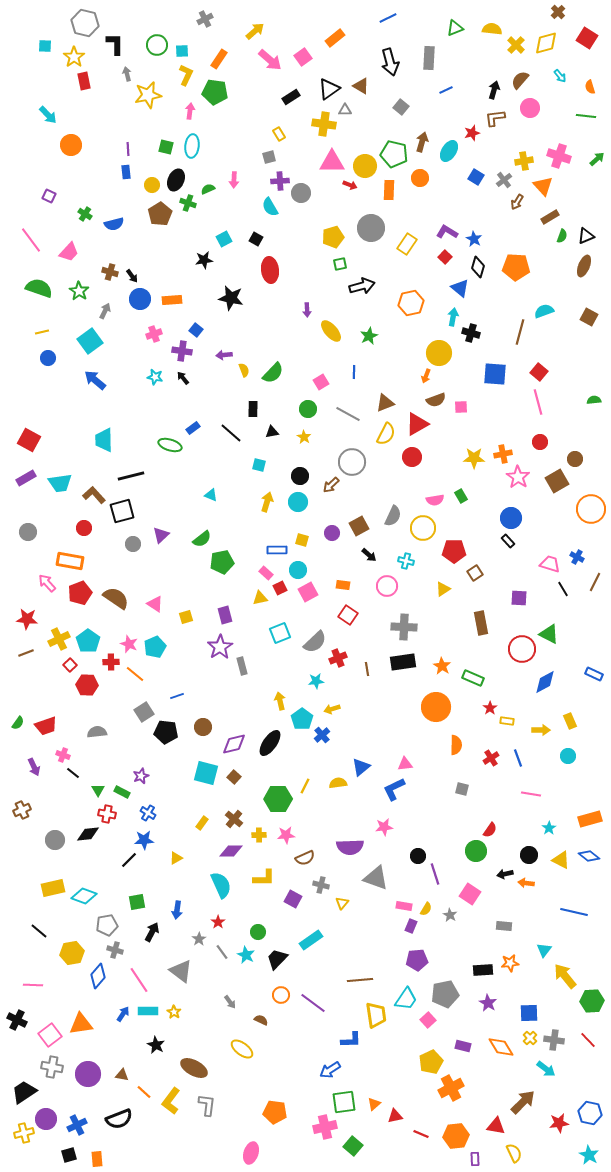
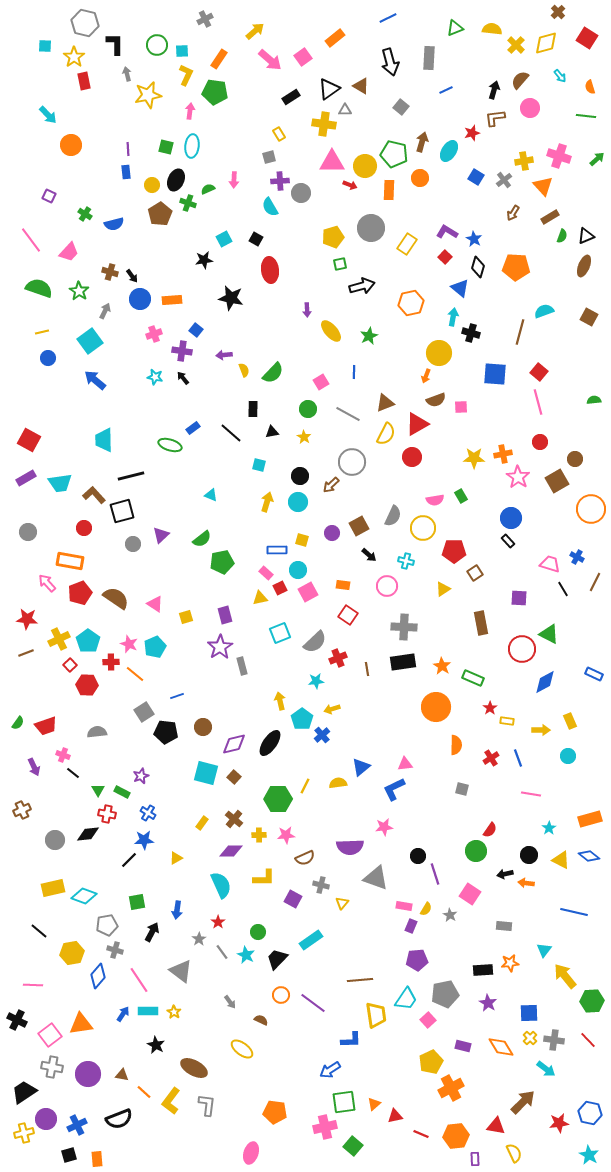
brown arrow at (517, 202): moved 4 px left, 11 px down
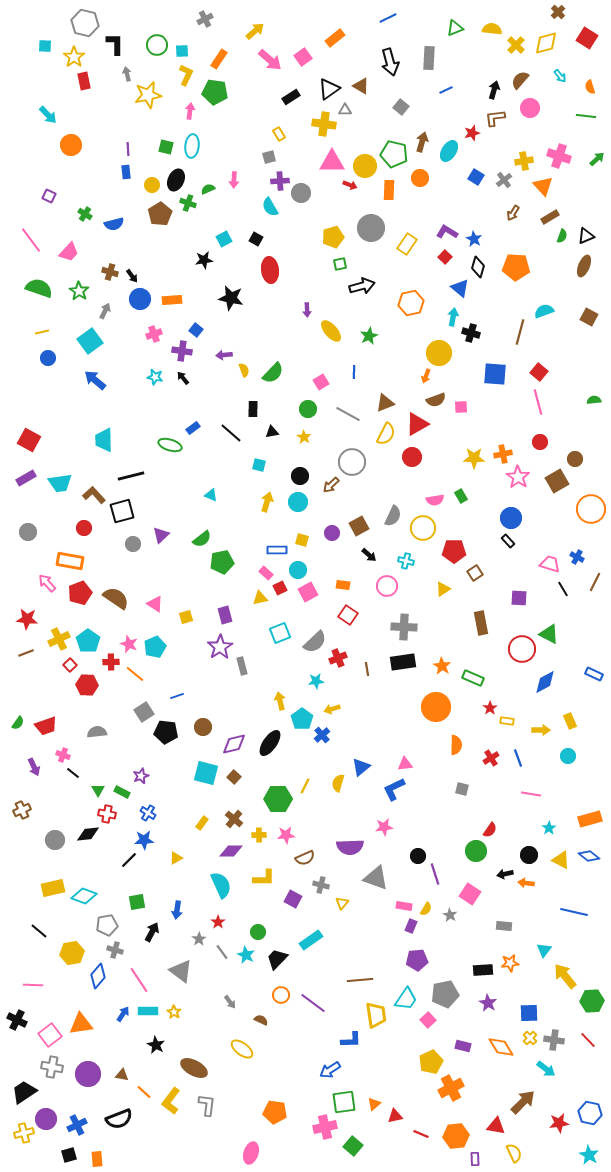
yellow semicircle at (338, 783): rotated 66 degrees counterclockwise
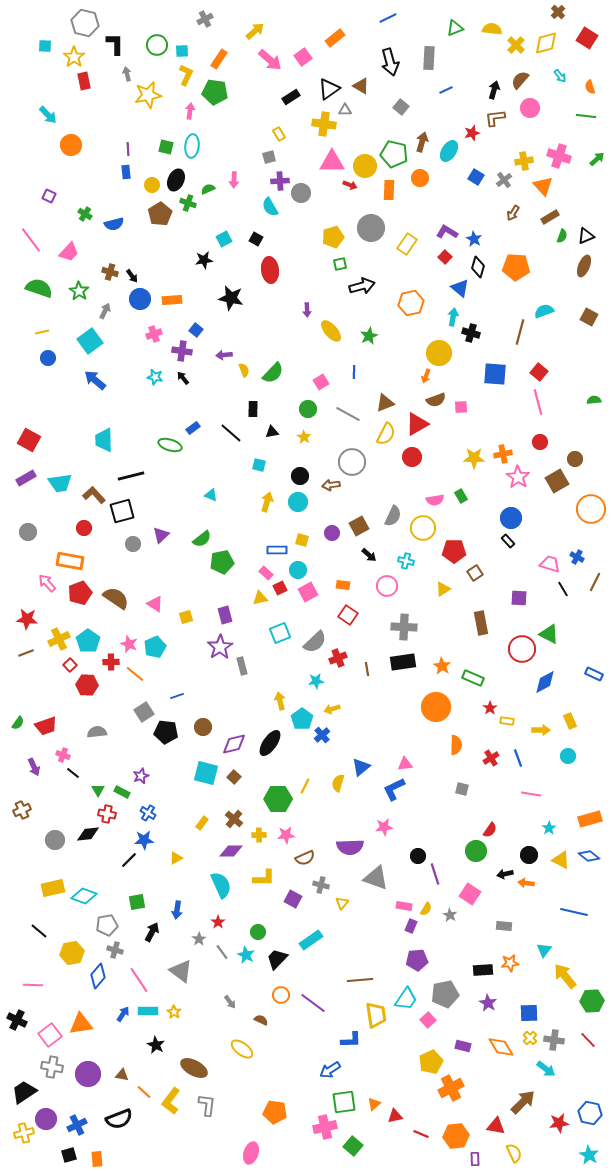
brown arrow at (331, 485): rotated 36 degrees clockwise
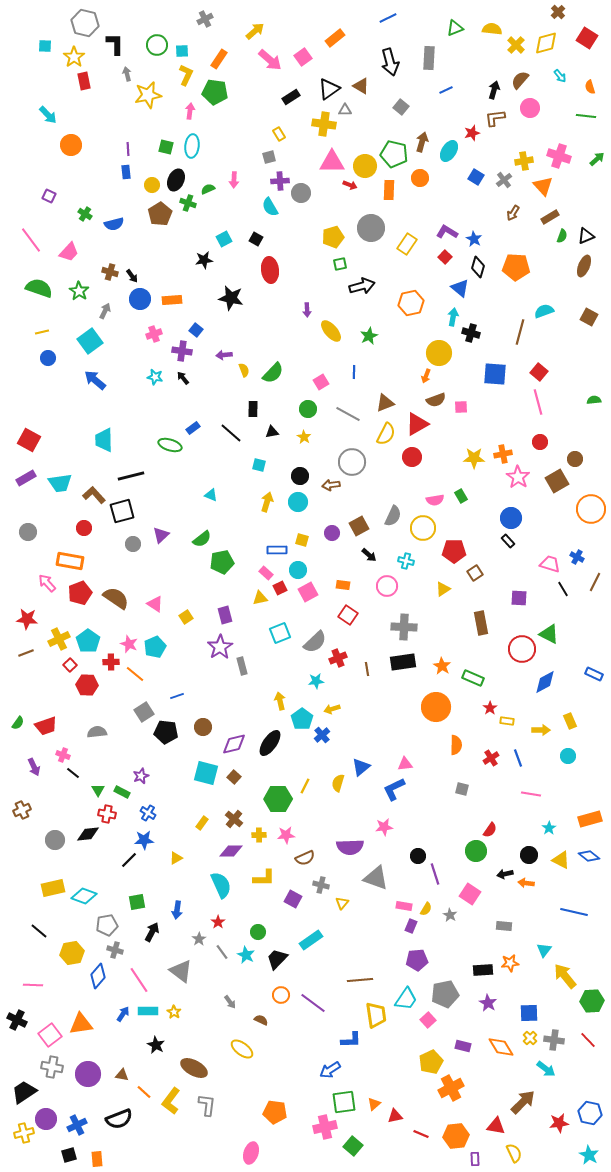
yellow square at (186, 617): rotated 16 degrees counterclockwise
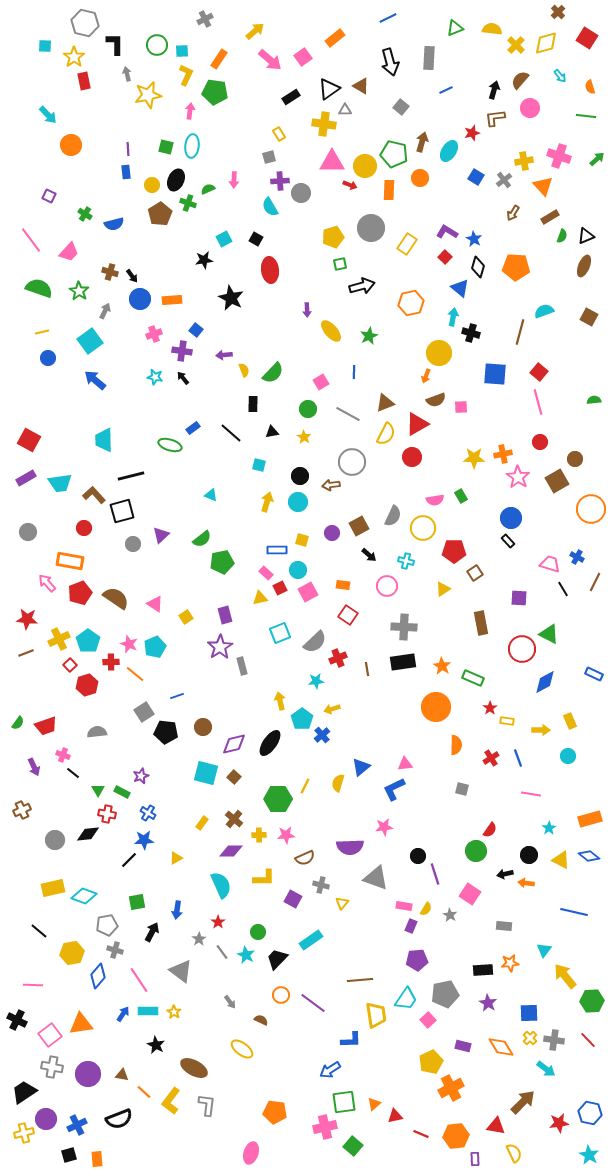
black star at (231, 298): rotated 15 degrees clockwise
black rectangle at (253, 409): moved 5 px up
red hexagon at (87, 685): rotated 20 degrees counterclockwise
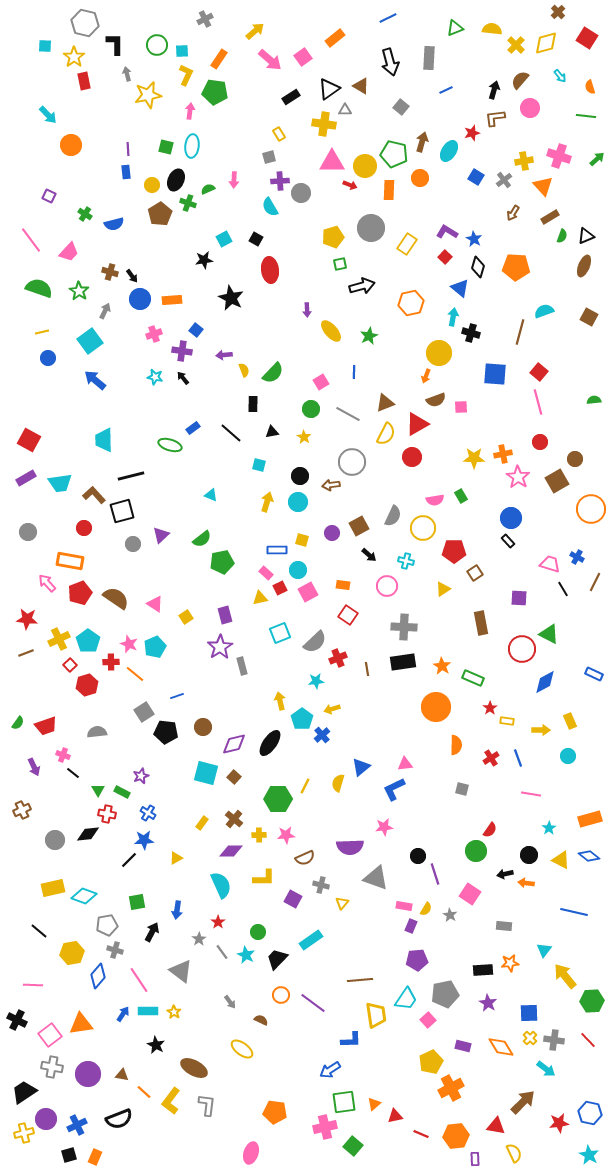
green circle at (308, 409): moved 3 px right
orange rectangle at (97, 1159): moved 2 px left, 2 px up; rotated 28 degrees clockwise
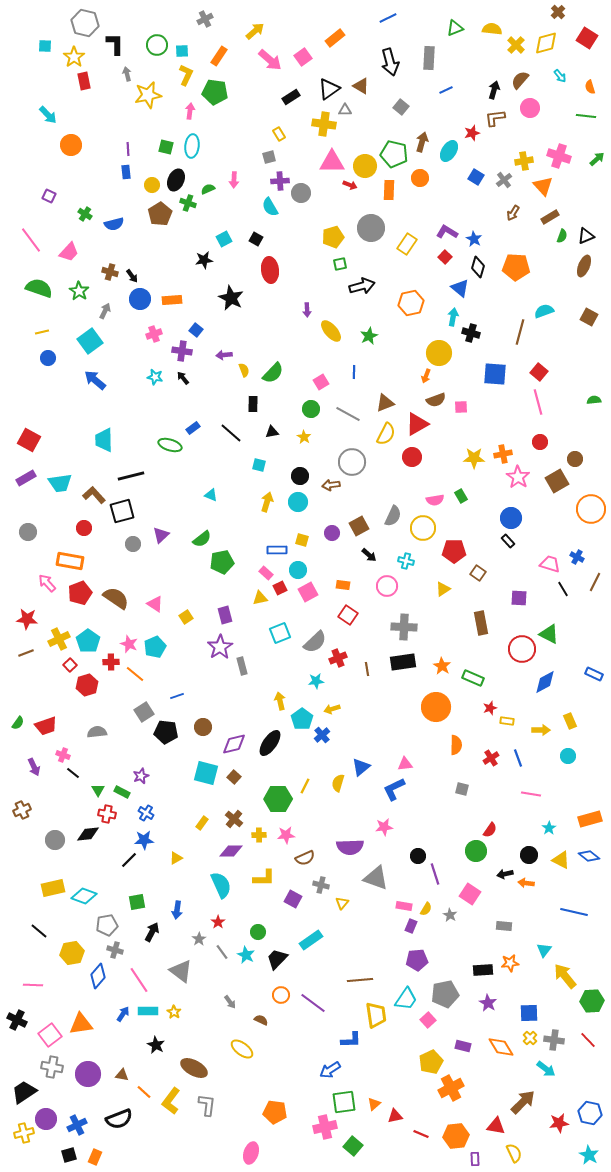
orange rectangle at (219, 59): moved 3 px up
brown square at (475, 573): moved 3 px right; rotated 21 degrees counterclockwise
red star at (490, 708): rotated 16 degrees clockwise
blue cross at (148, 813): moved 2 px left
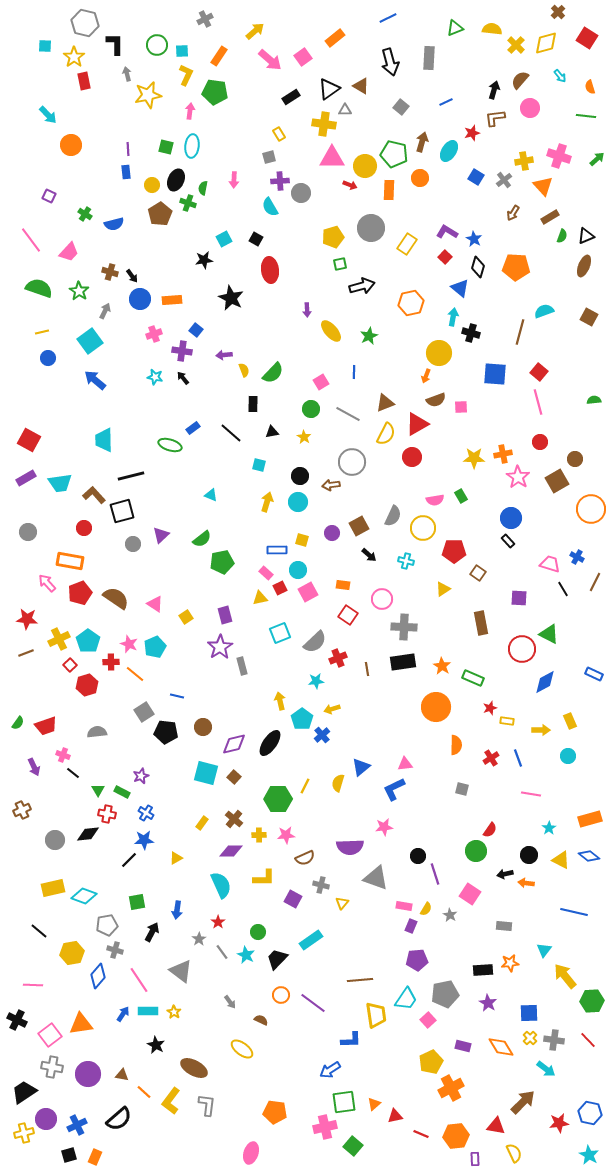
blue line at (446, 90): moved 12 px down
pink triangle at (332, 162): moved 4 px up
green semicircle at (208, 189): moved 5 px left, 1 px up; rotated 56 degrees counterclockwise
pink circle at (387, 586): moved 5 px left, 13 px down
blue line at (177, 696): rotated 32 degrees clockwise
black semicircle at (119, 1119): rotated 20 degrees counterclockwise
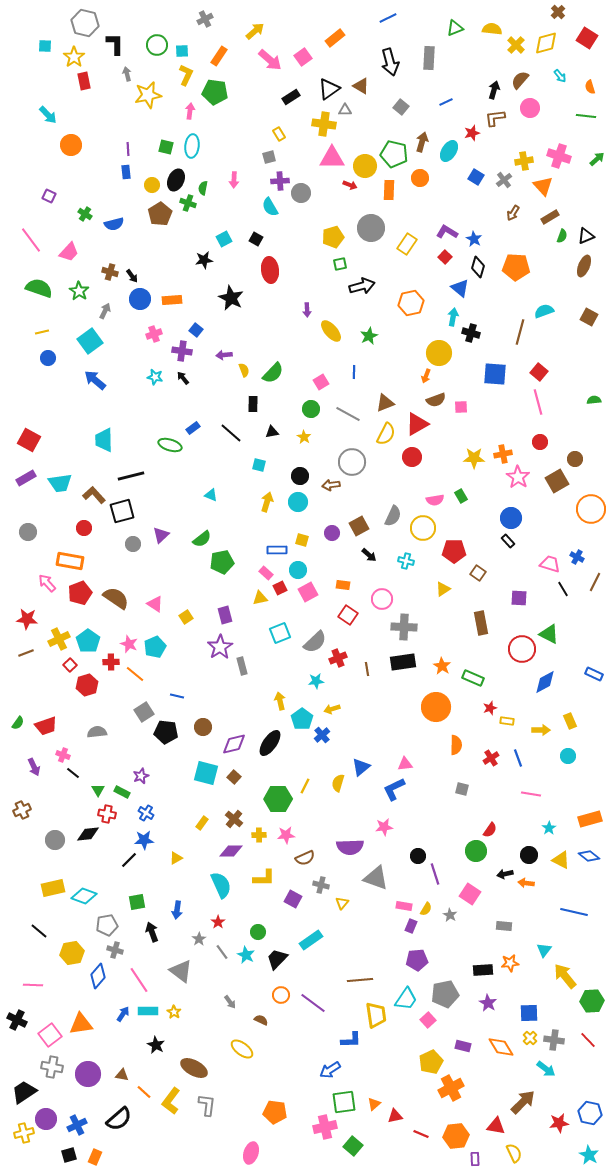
black arrow at (152, 932): rotated 48 degrees counterclockwise
